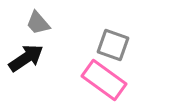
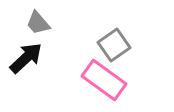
gray square: moved 1 px right; rotated 36 degrees clockwise
black arrow: rotated 9 degrees counterclockwise
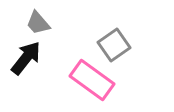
black arrow: rotated 9 degrees counterclockwise
pink rectangle: moved 12 px left
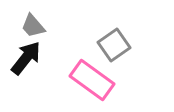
gray trapezoid: moved 5 px left, 3 px down
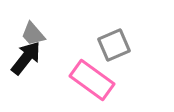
gray trapezoid: moved 8 px down
gray square: rotated 12 degrees clockwise
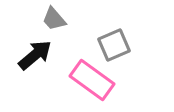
gray trapezoid: moved 21 px right, 15 px up
black arrow: moved 9 px right, 3 px up; rotated 12 degrees clockwise
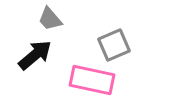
gray trapezoid: moved 4 px left
pink rectangle: rotated 24 degrees counterclockwise
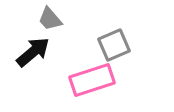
black arrow: moved 2 px left, 3 px up
pink rectangle: rotated 30 degrees counterclockwise
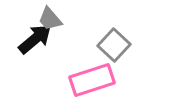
gray square: rotated 24 degrees counterclockwise
black arrow: moved 2 px right, 13 px up
